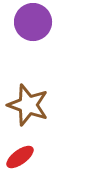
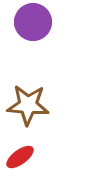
brown star: rotated 15 degrees counterclockwise
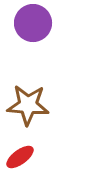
purple circle: moved 1 px down
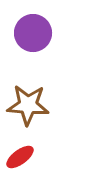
purple circle: moved 10 px down
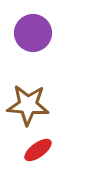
red ellipse: moved 18 px right, 7 px up
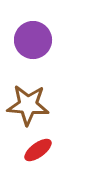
purple circle: moved 7 px down
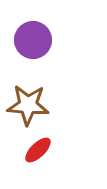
red ellipse: rotated 8 degrees counterclockwise
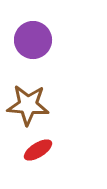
red ellipse: rotated 12 degrees clockwise
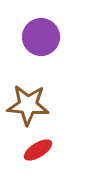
purple circle: moved 8 px right, 3 px up
